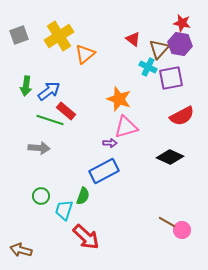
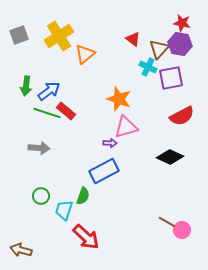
green line: moved 3 px left, 7 px up
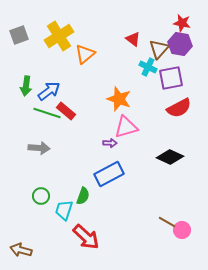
red semicircle: moved 3 px left, 8 px up
blue rectangle: moved 5 px right, 3 px down
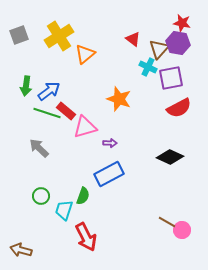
purple hexagon: moved 2 px left, 1 px up
pink triangle: moved 41 px left
gray arrow: rotated 140 degrees counterclockwise
red arrow: rotated 20 degrees clockwise
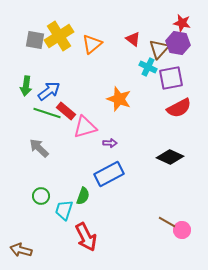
gray square: moved 16 px right, 5 px down; rotated 30 degrees clockwise
orange triangle: moved 7 px right, 10 px up
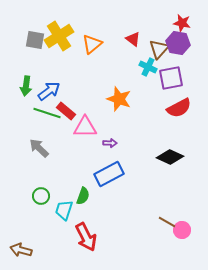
pink triangle: rotated 15 degrees clockwise
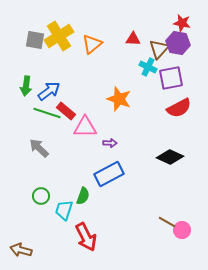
red triangle: rotated 35 degrees counterclockwise
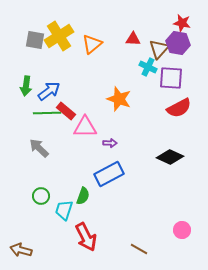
purple square: rotated 15 degrees clockwise
green line: rotated 20 degrees counterclockwise
brown line: moved 28 px left, 27 px down
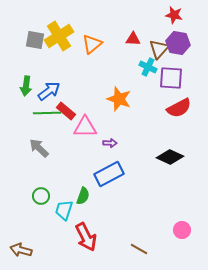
red star: moved 8 px left, 8 px up
